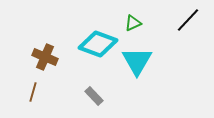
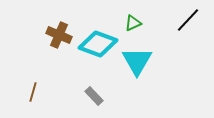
brown cross: moved 14 px right, 22 px up
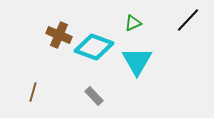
cyan diamond: moved 4 px left, 3 px down
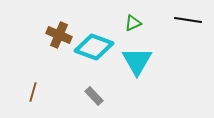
black line: rotated 56 degrees clockwise
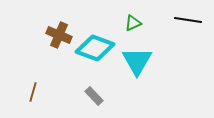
cyan diamond: moved 1 px right, 1 px down
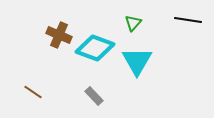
green triangle: rotated 24 degrees counterclockwise
brown line: rotated 72 degrees counterclockwise
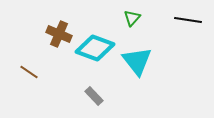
green triangle: moved 1 px left, 5 px up
brown cross: moved 1 px up
cyan triangle: rotated 8 degrees counterclockwise
brown line: moved 4 px left, 20 px up
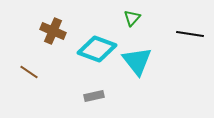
black line: moved 2 px right, 14 px down
brown cross: moved 6 px left, 3 px up
cyan diamond: moved 2 px right, 1 px down
gray rectangle: rotated 60 degrees counterclockwise
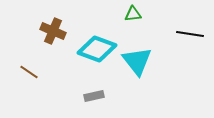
green triangle: moved 1 px right, 4 px up; rotated 42 degrees clockwise
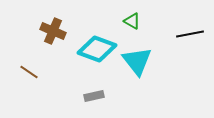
green triangle: moved 1 px left, 7 px down; rotated 36 degrees clockwise
black line: rotated 20 degrees counterclockwise
